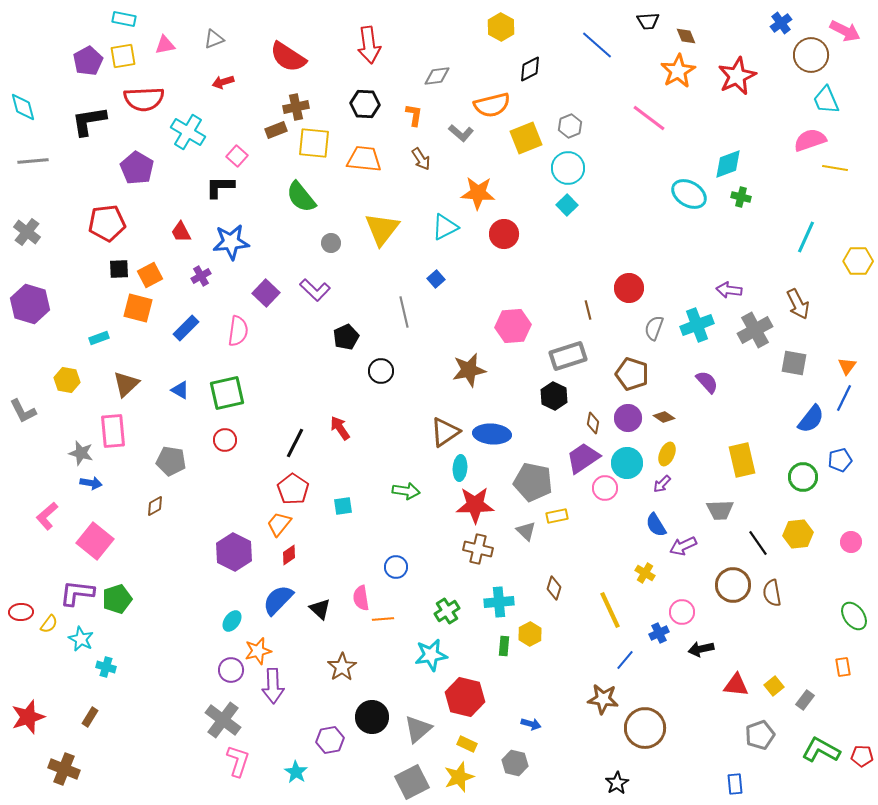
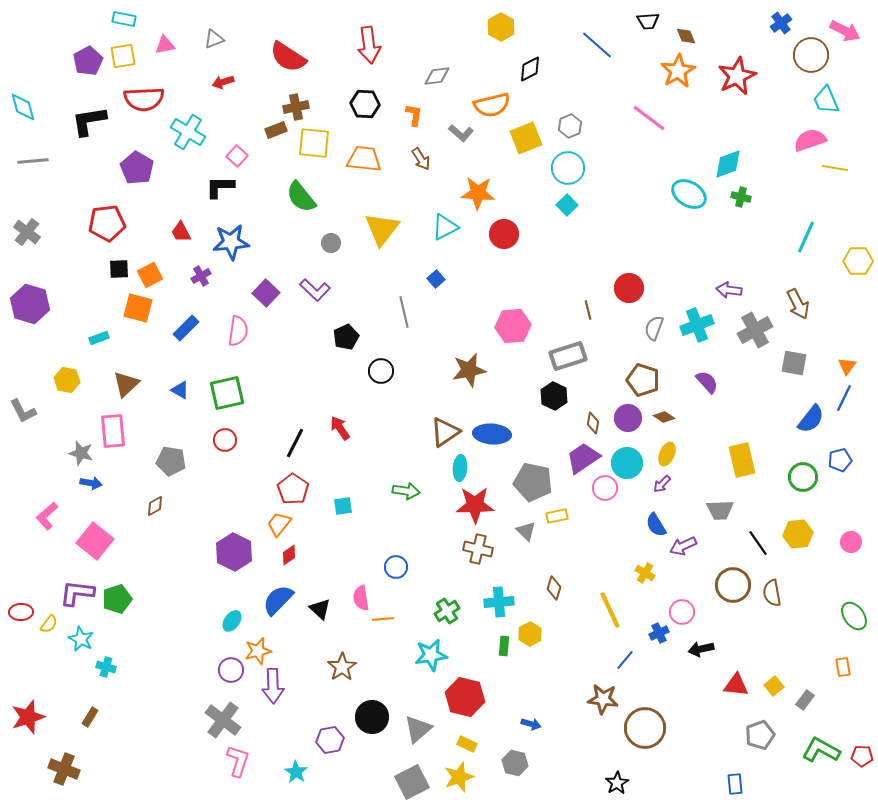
brown pentagon at (632, 374): moved 11 px right, 6 px down
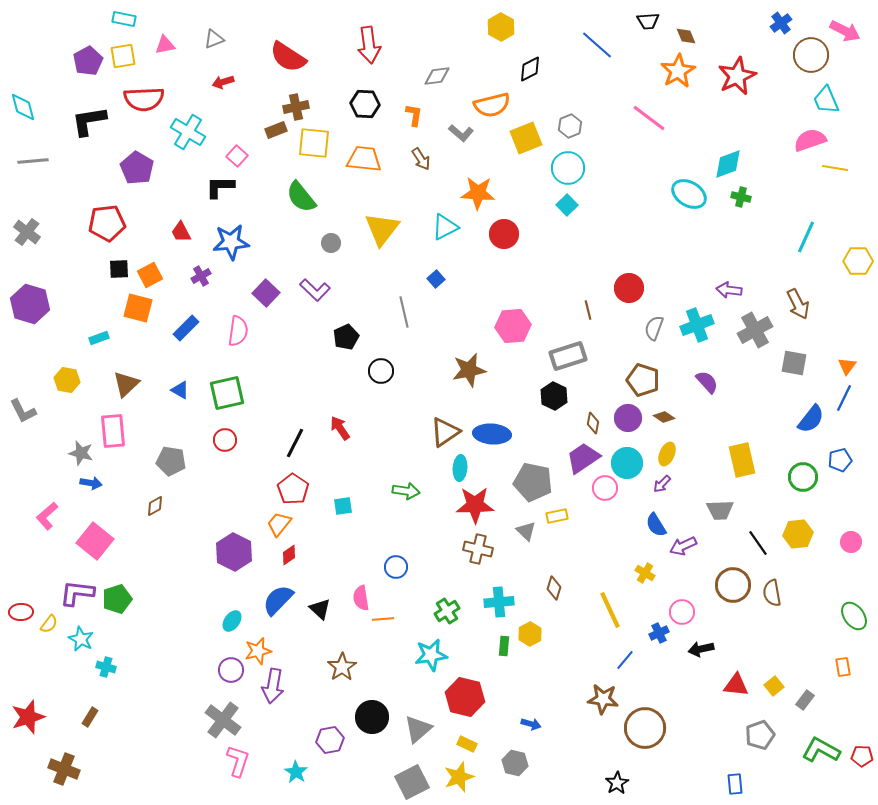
purple arrow at (273, 686): rotated 12 degrees clockwise
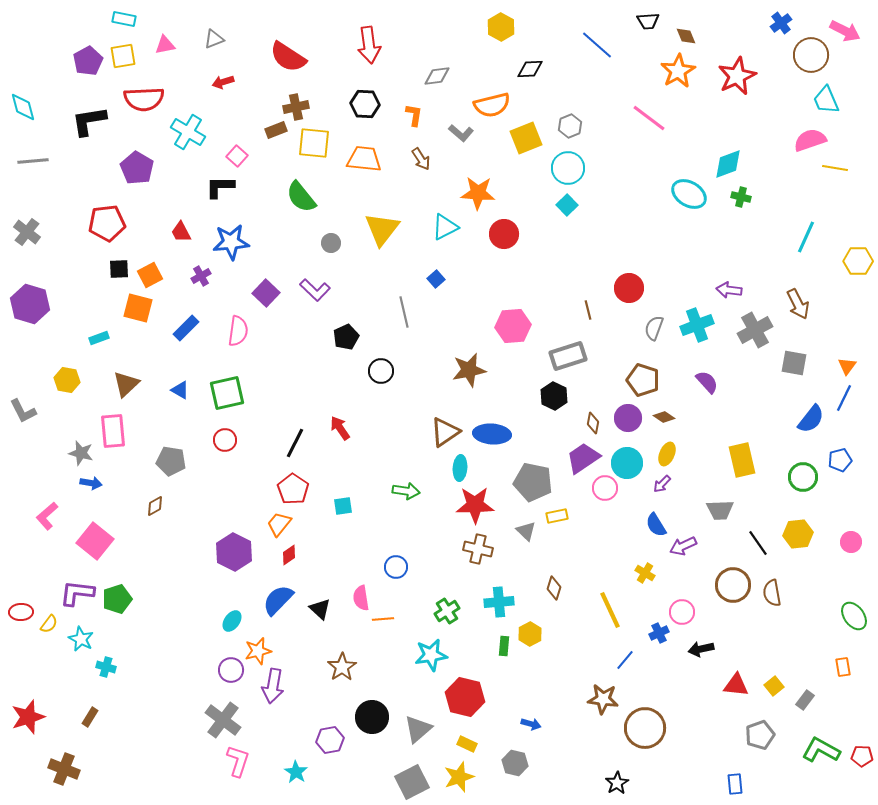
black diamond at (530, 69): rotated 24 degrees clockwise
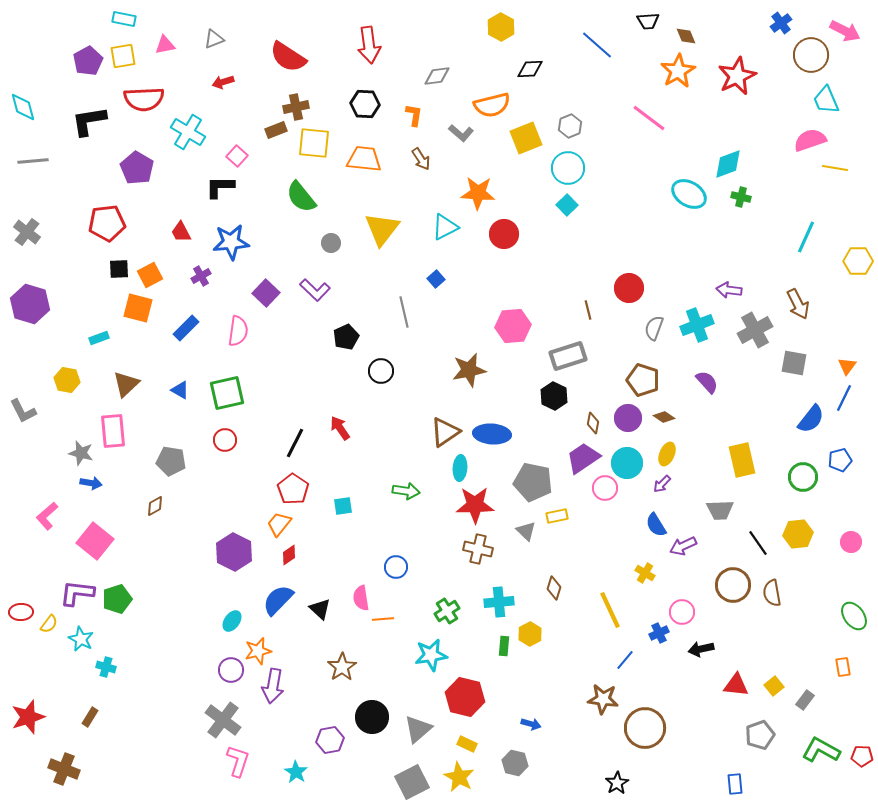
yellow star at (459, 777): rotated 24 degrees counterclockwise
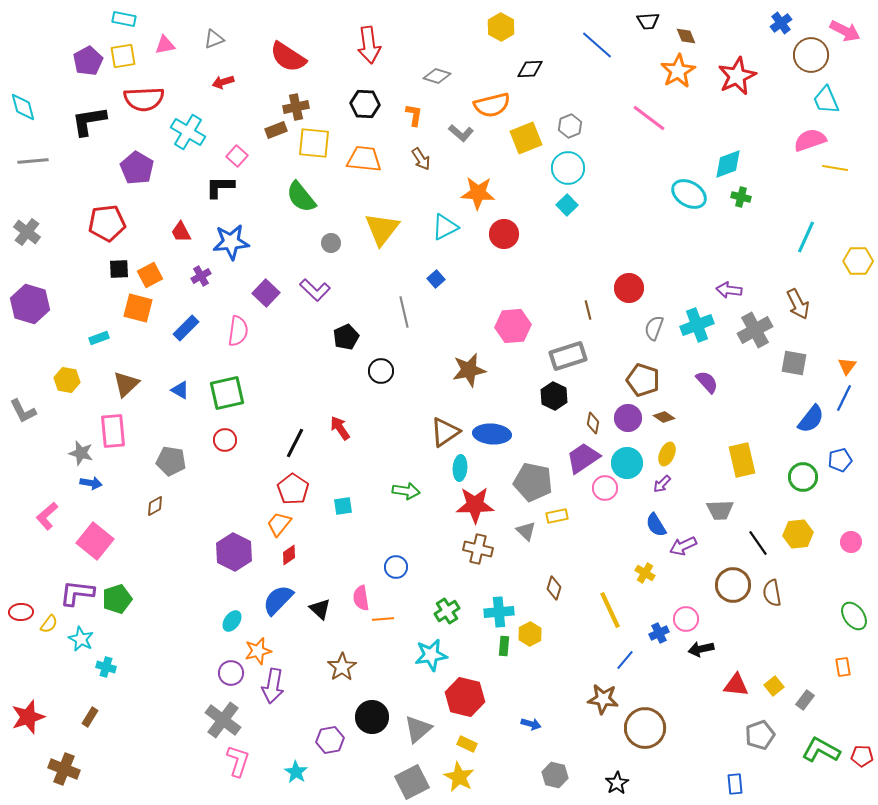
gray diamond at (437, 76): rotated 24 degrees clockwise
cyan cross at (499, 602): moved 10 px down
pink circle at (682, 612): moved 4 px right, 7 px down
purple circle at (231, 670): moved 3 px down
gray hexagon at (515, 763): moved 40 px right, 12 px down
